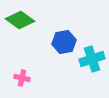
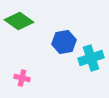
green diamond: moved 1 px left, 1 px down
cyan cross: moved 1 px left, 1 px up
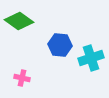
blue hexagon: moved 4 px left, 3 px down; rotated 15 degrees clockwise
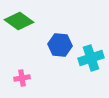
pink cross: rotated 21 degrees counterclockwise
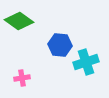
cyan cross: moved 5 px left, 4 px down
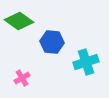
blue hexagon: moved 8 px left, 3 px up
pink cross: rotated 21 degrees counterclockwise
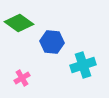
green diamond: moved 2 px down
cyan cross: moved 3 px left, 3 px down
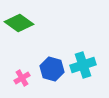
blue hexagon: moved 27 px down; rotated 10 degrees clockwise
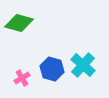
green diamond: rotated 20 degrees counterclockwise
cyan cross: rotated 30 degrees counterclockwise
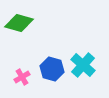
pink cross: moved 1 px up
